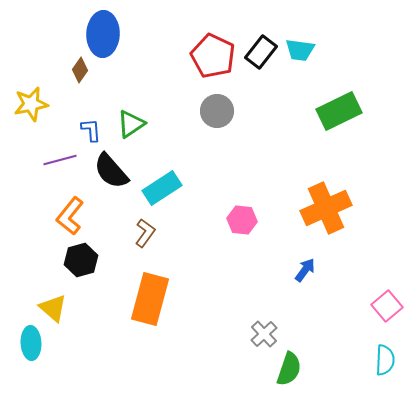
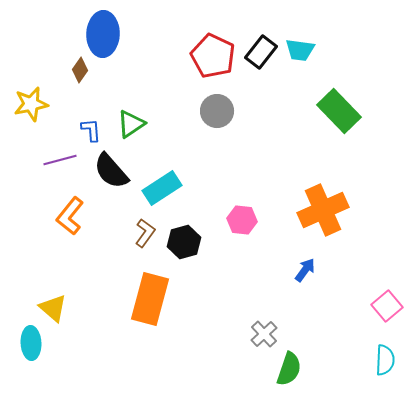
green rectangle: rotated 72 degrees clockwise
orange cross: moved 3 px left, 2 px down
black hexagon: moved 103 px right, 18 px up
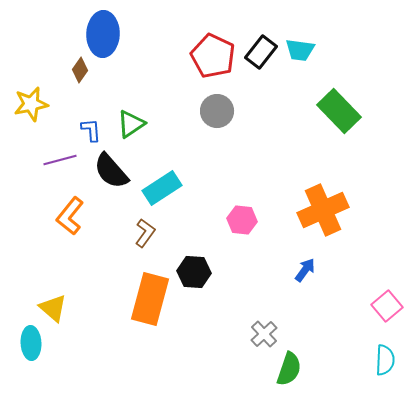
black hexagon: moved 10 px right, 30 px down; rotated 20 degrees clockwise
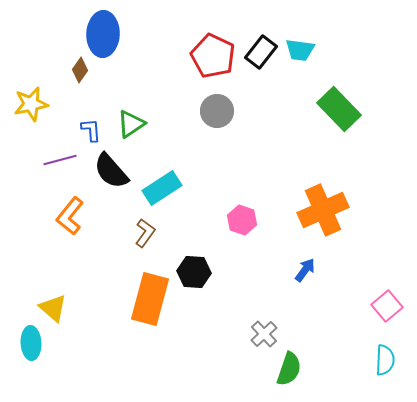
green rectangle: moved 2 px up
pink hexagon: rotated 12 degrees clockwise
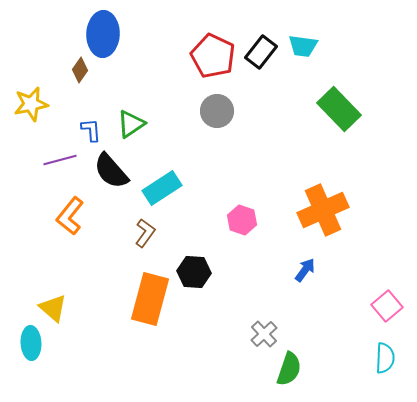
cyan trapezoid: moved 3 px right, 4 px up
cyan semicircle: moved 2 px up
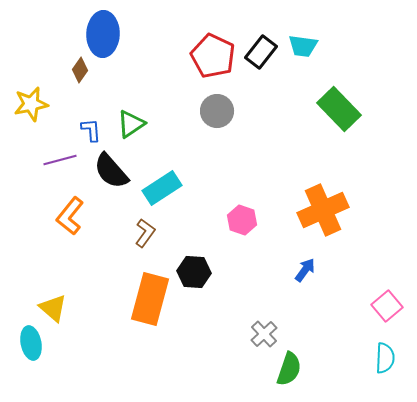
cyan ellipse: rotated 8 degrees counterclockwise
